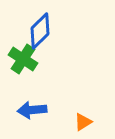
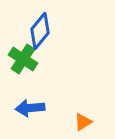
blue diamond: rotated 6 degrees counterclockwise
blue arrow: moved 2 px left, 2 px up
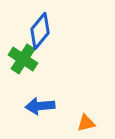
blue arrow: moved 10 px right, 2 px up
orange triangle: moved 3 px right, 1 px down; rotated 18 degrees clockwise
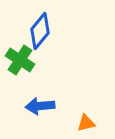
green cross: moved 3 px left, 1 px down
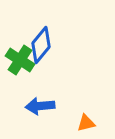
blue diamond: moved 1 px right, 14 px down
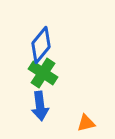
green cross: moved 23 px right, 13 px down
blue arrow: rotated 92 degrees counterclockwise
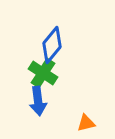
blue diamond: moved 11 px right
blue arrow: moved 2 px left, 5 px up
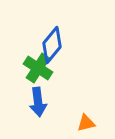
green cross: moved 5 px left, 5 px up
blue arrow: moved 1 px down
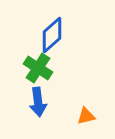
blue diamond: moved 10 px up; rotated 9 degrees clockwise
orange triangle: moved 7 px up
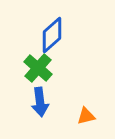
green cross: rotated 8 degrees clockwise
blue arrow: moved 2 px right
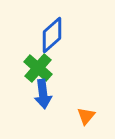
blue arrow: moved 3 px right, 8 px up
orange triangle: rotated 36 degrees counterclockwise
